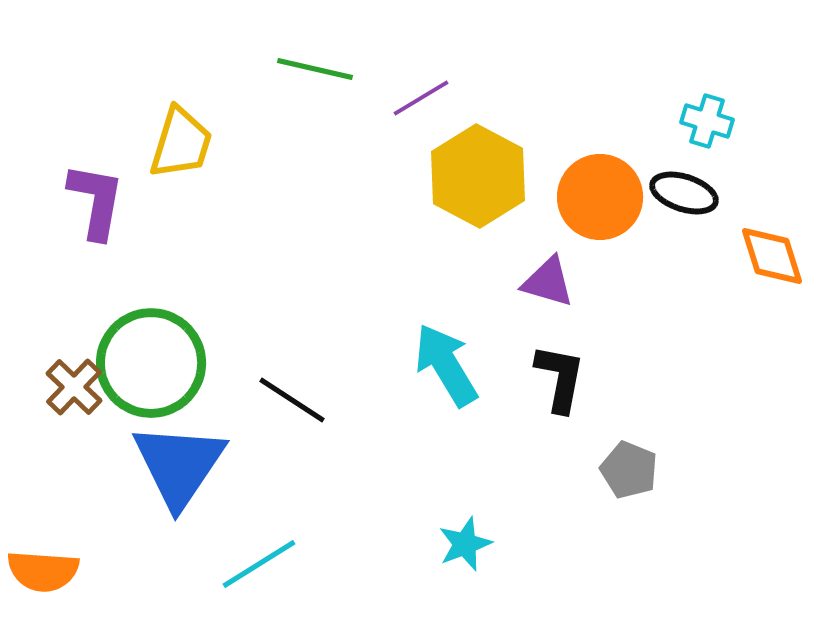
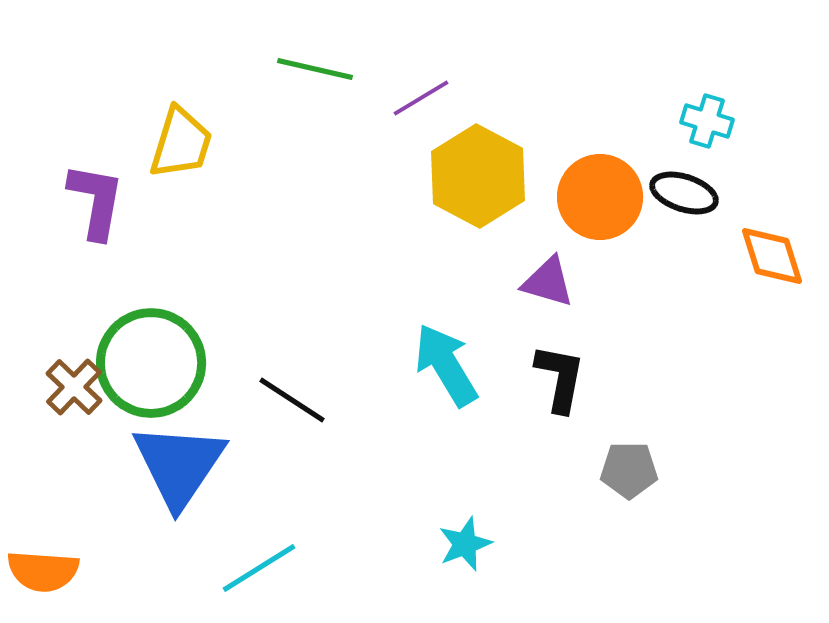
gray pentagon: rotated 22 degrees counterclockwise
cyan line: moved 4 px down
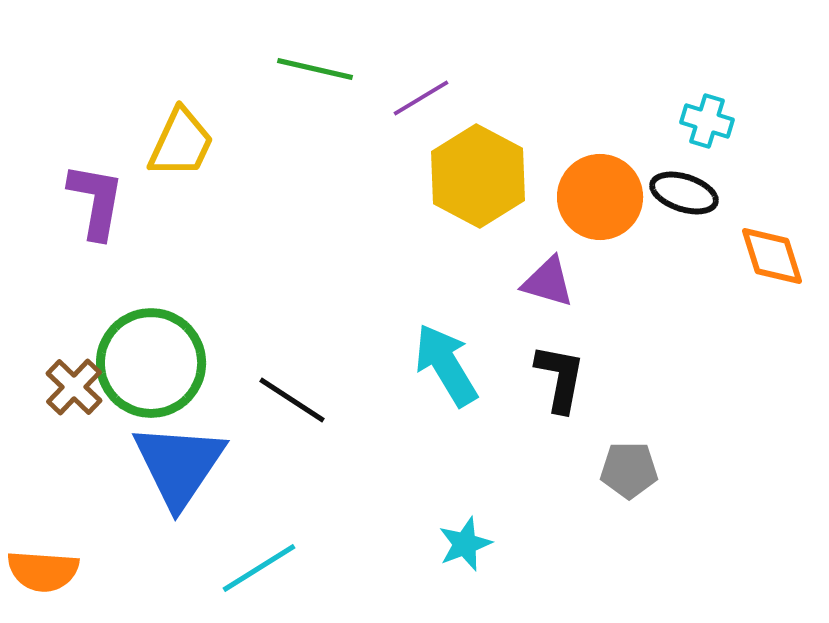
yellow trapezoid: rotated 8 degrees clockwise
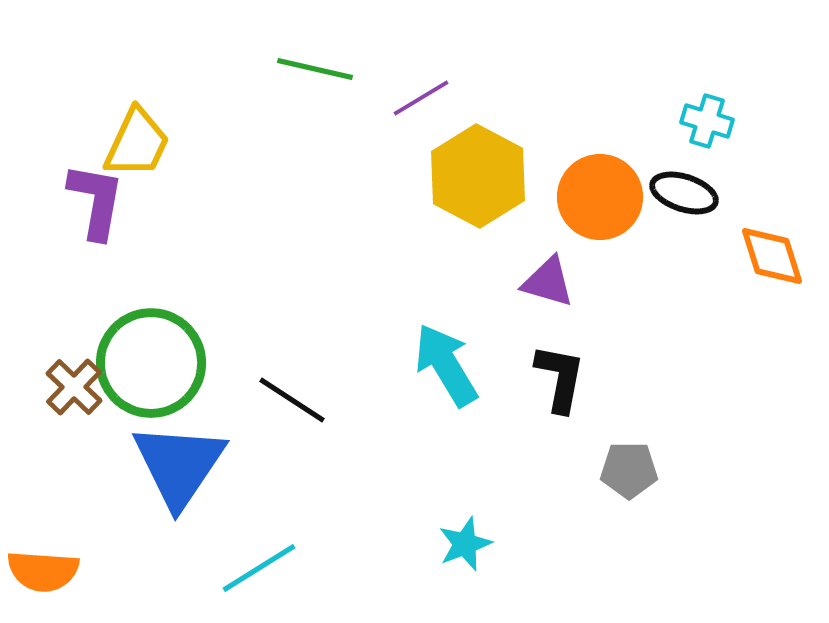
yellow trapezoid: moved 44 px left
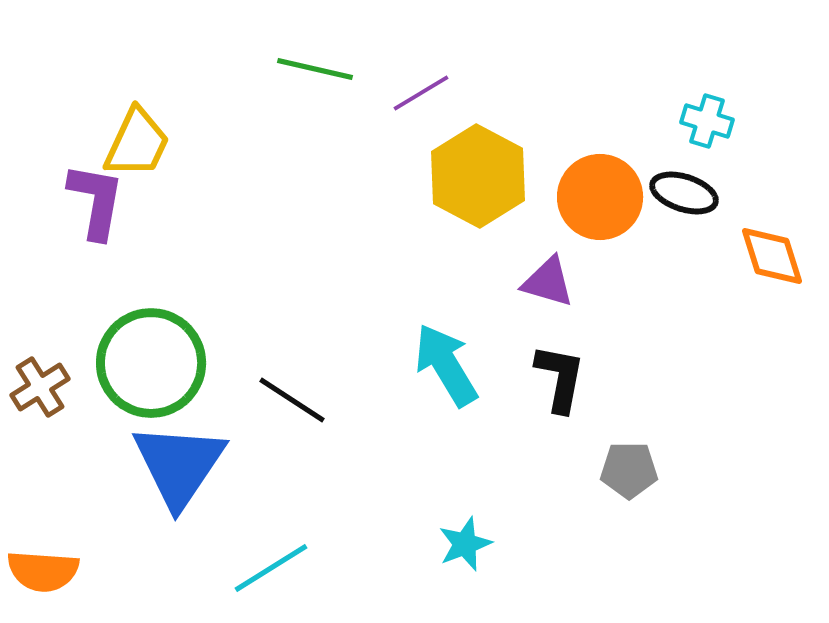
purple line: moved 5 px up
brown cross: moved 34 px left; rotated 14 degrees clockwise
cyan line: moved 12 px right
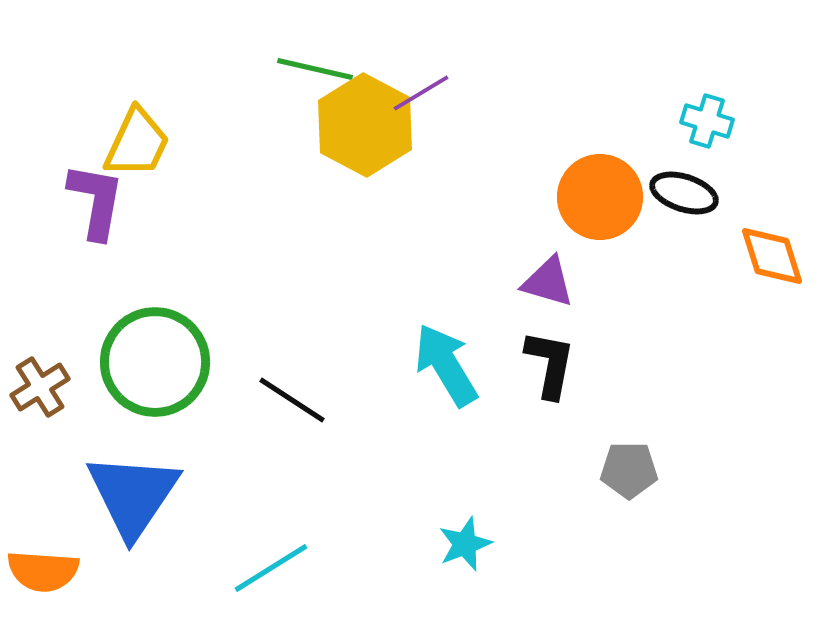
yellow hexagon: moved 113 px left, 51 px up
green circle: moved 4 px right, 1 px up
black L-shape: moved 10 px left, 14 px up
blue triangle: moved 46 px left, 30 px down
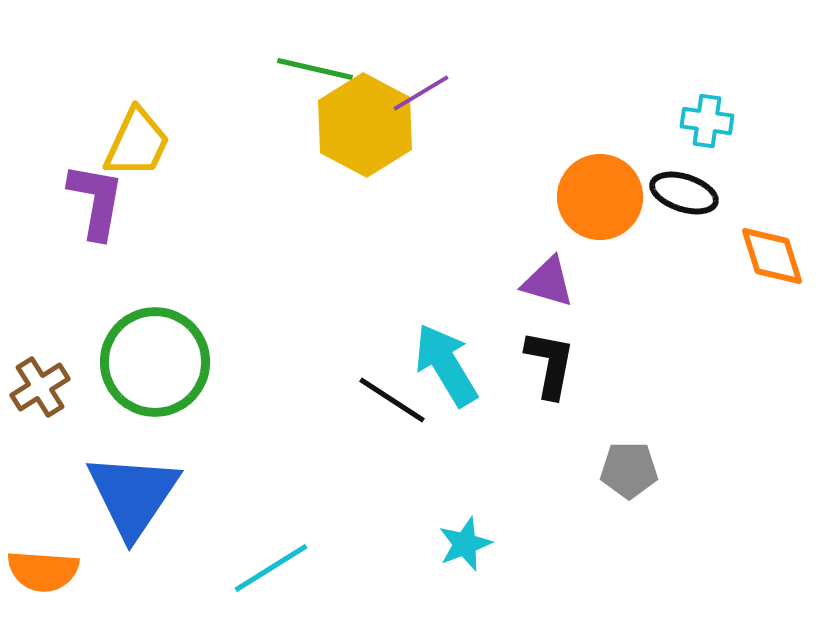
cyan cross: rotated 9 degrees counterclockwise
black line: moved 100 px right
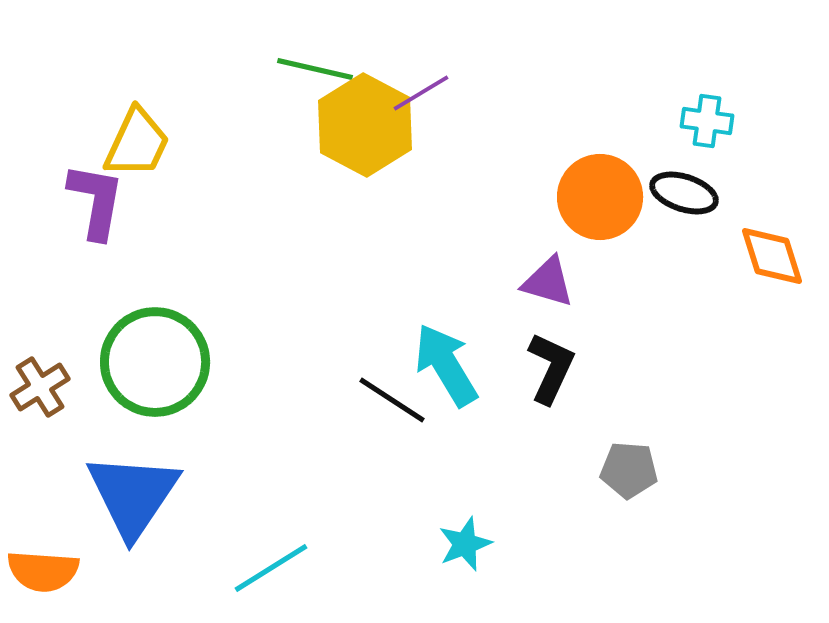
black L-shape: moved 1 px right, 4 px down; rotated 14 degrees clockwise
gray pentagon: rotated 4 degrees clockwise
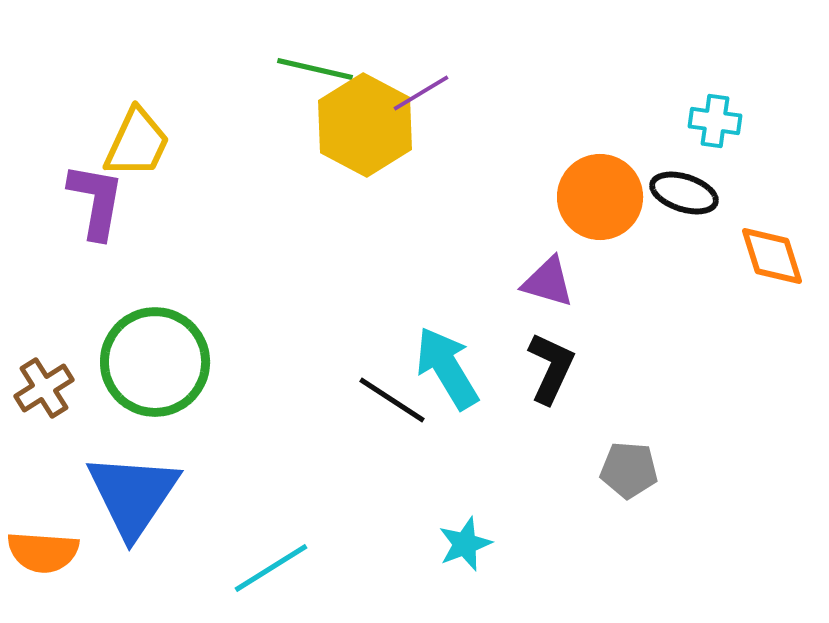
cyan cross: moved 8 px right
cyan arrow: moved 1 px right, 3 px down
brown cross: moved 4 px right, 1 px down
orange semicircle: moved 19 px up
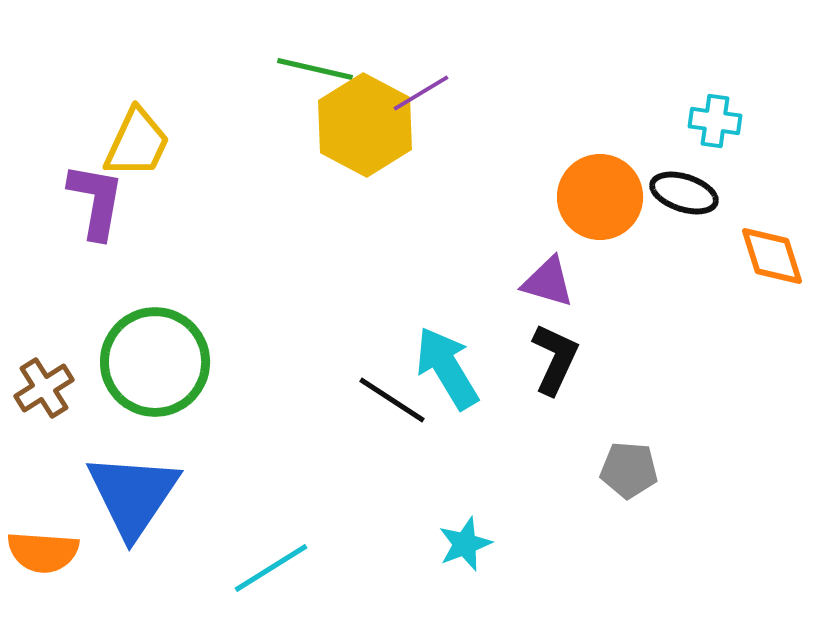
black L-shape: moved 4 px right, 9 px up
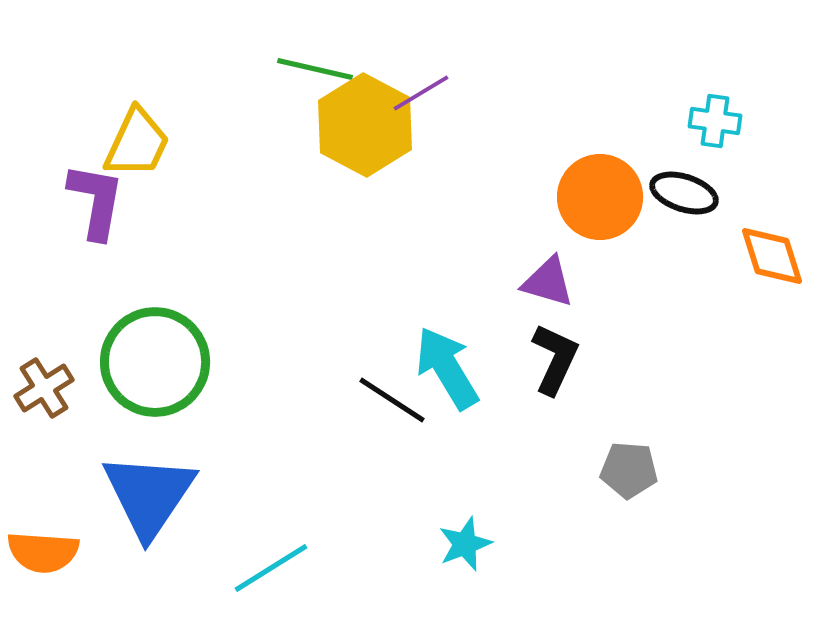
blue triangle: moved 16 px right
